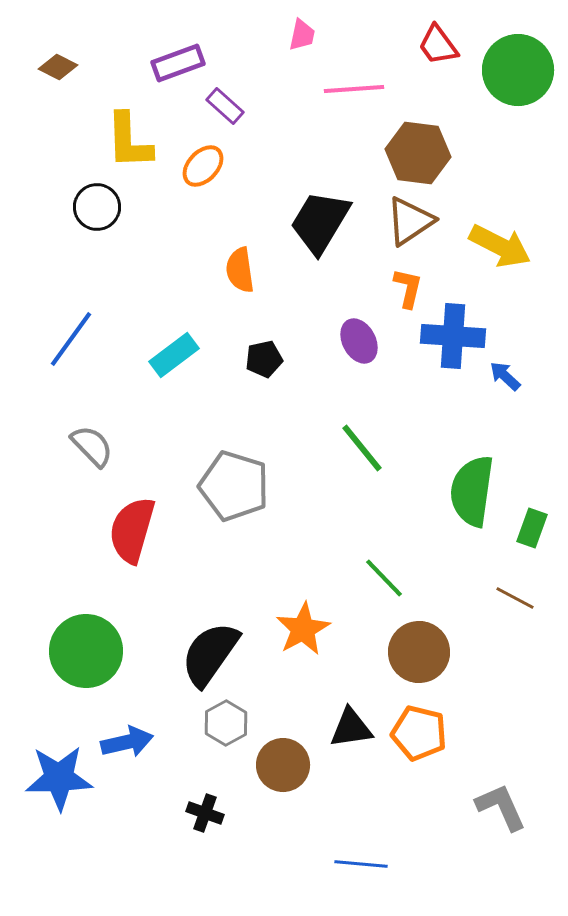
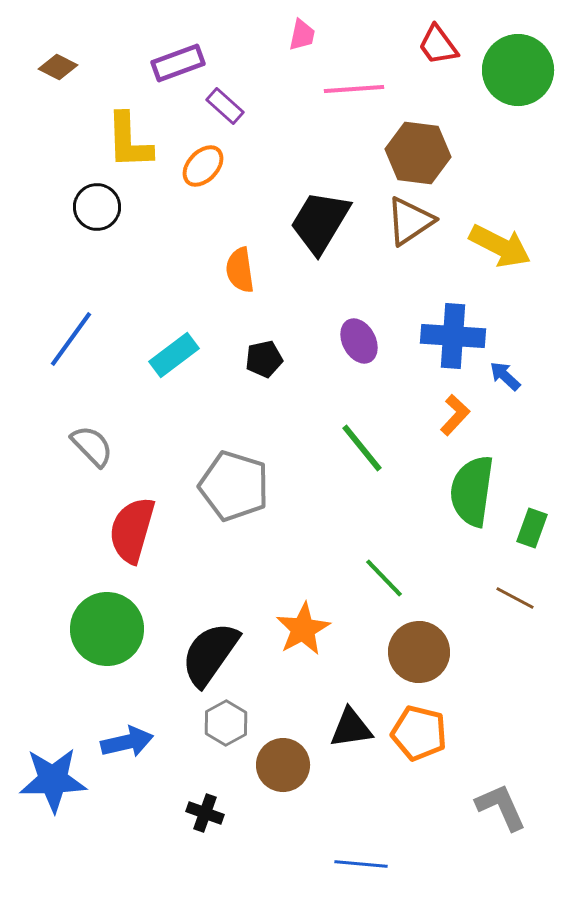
orange L-shape at (408, 288): moved 47 px right, 127 px down; rotated 30 degrees clockwise
green circle at (86, 651): moved 21 px right, 22 px up
blue star at (59, 778): moved 6 px left, 2 px down
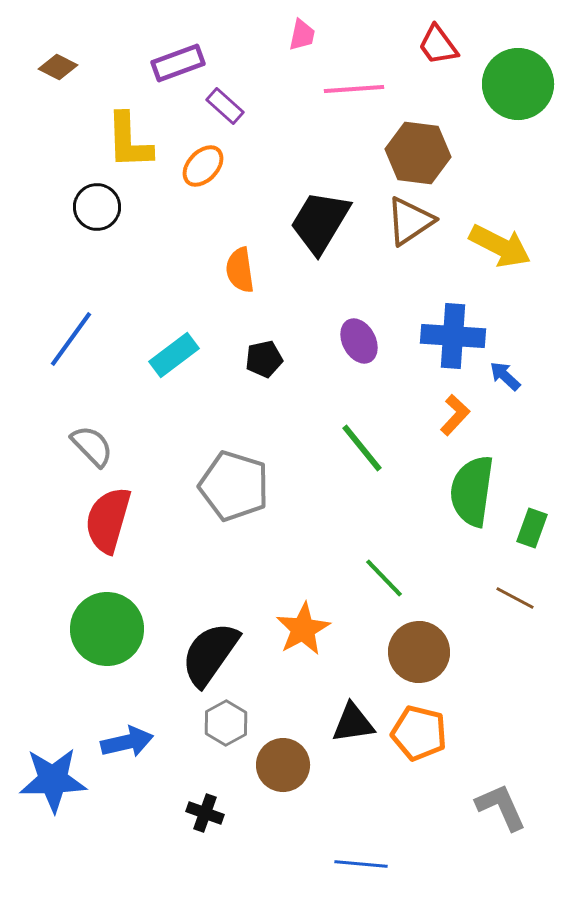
green circle at (518, 70): moved 14 px down
red semicircle at (132, 530): moved 24 px left, 10 px up
black triangle at (351, 728): moved 2 px right, 5 px up
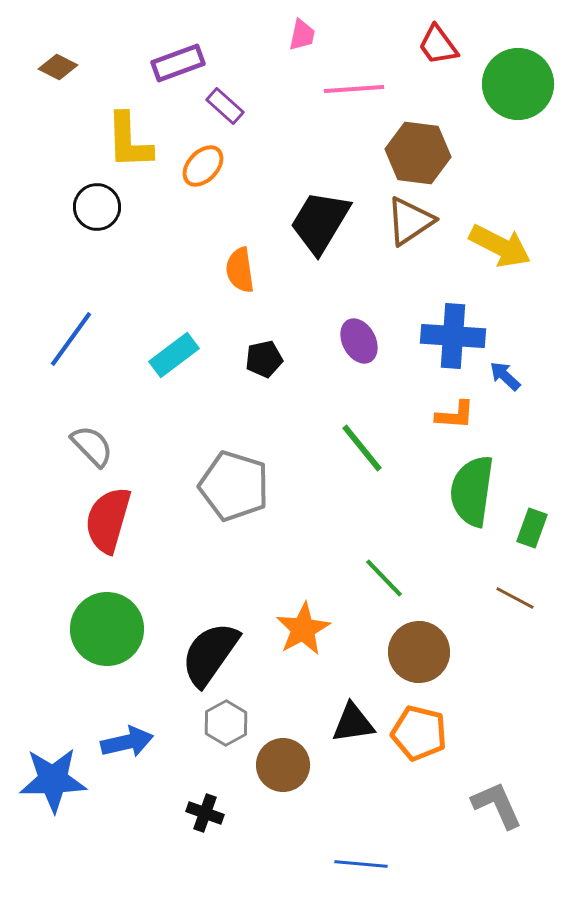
orange L-shape at (455, 415): rotated 51 degrees clockwise
gray L-shape at (501, 807): moved 4 px left, 2 px up
